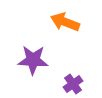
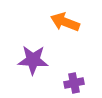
purple cross: moved 1 px right, 1 px up; rotated 24 degrees clockwise
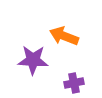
orange arrow: moved 1 px left, 14 px down
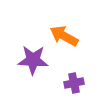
orange arrow: rotated 8 degrees clockwise
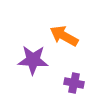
purple cross: rotated 24 degrees clockwise
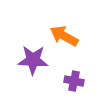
purple cross: moved 2 px up
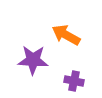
orange arrow: moved 2 px right, 1 px up
